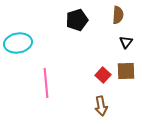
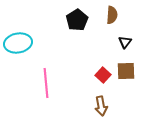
brown semicircle: moved 6 px left
black pentagon: rotated 15 degrees counterclockwise
black triangle: moved 1 px left
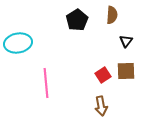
black triangle: moved 1 px right, 1 px up
red square: rotated 14 degrees clockwise
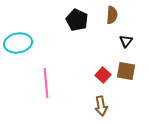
black pentagon: rotated 15 degrees counterclockwise
brown square: rotated 12 degrees clockwise
red square: rotated 14 degrees counterclockwise
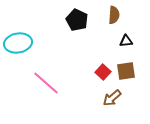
brown semicircle: moved 2 px right
black triangle: rotated 48 degrees clockwise
brown square: rotated 18 degrees counterclockwise
red square: moved 3 px up
pink line: rotated 44 degrees counterclockwise
brown arrow: moved 11 px right, 8 px up; rotated 60 degrees clockwise
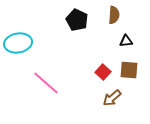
brown square: moved 3 px right, 1 px up; rotated 12 degrees clockwise
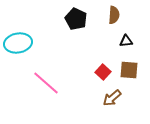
black pentagon: moved 1 px left, 1 px up
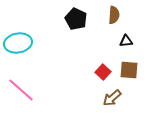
pink line: moved 25 px left, 7 px down
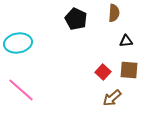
brown semicircle: moved 2 px up
